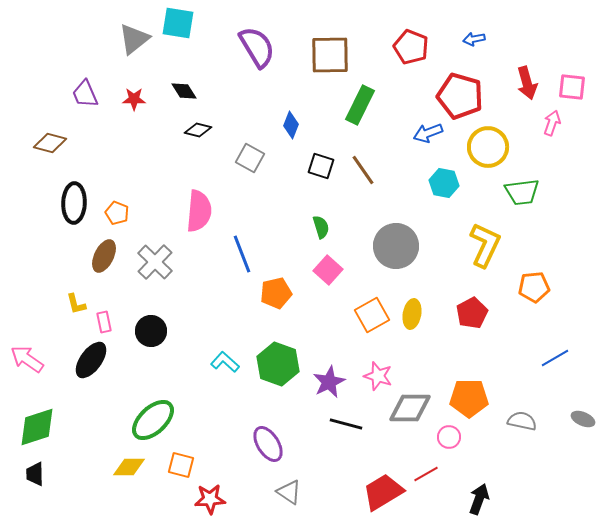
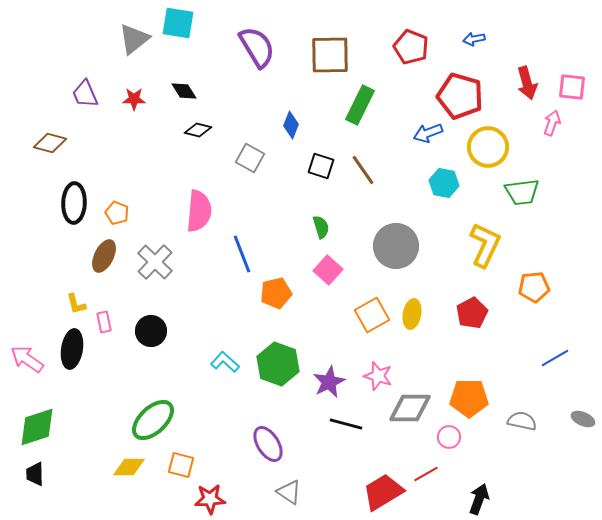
black ellipse at (91, 360): moved 19 px left, 11 px up; rotated 27 degrees counterclockwise
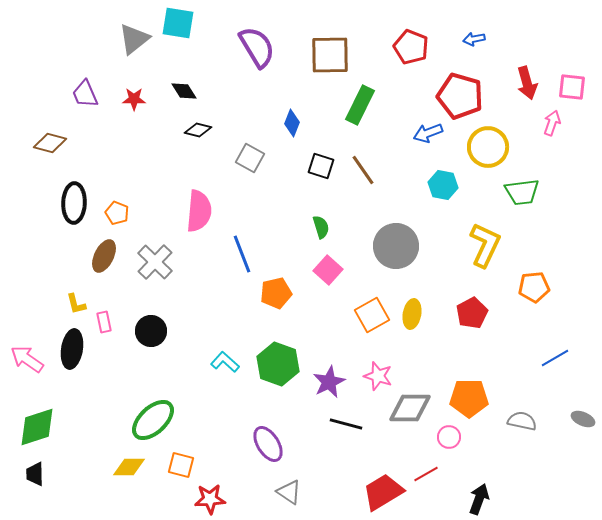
blue diamond at (291, 125): moved 1 px right, 2 px up
cyan hexagon at (444, 183): moved 1 px left, 2 px down
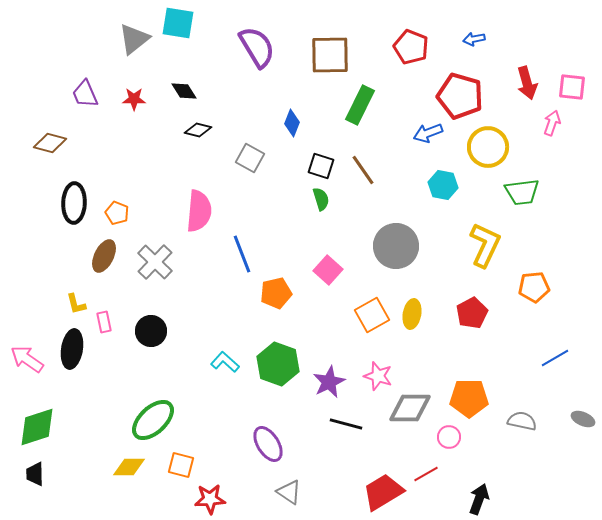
green semicircle at (321, 227): moved 28 px up
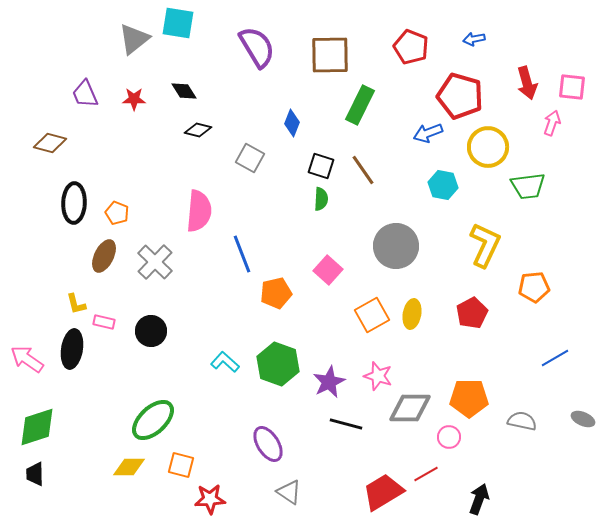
green trapezoid at (522, 192): moved 6 px right, 6 px up
green semicircle at (321, 199): rotated 20 degrees clockwise
pink rectangle at (104, 322): rotated 65 degrees counterclockwise
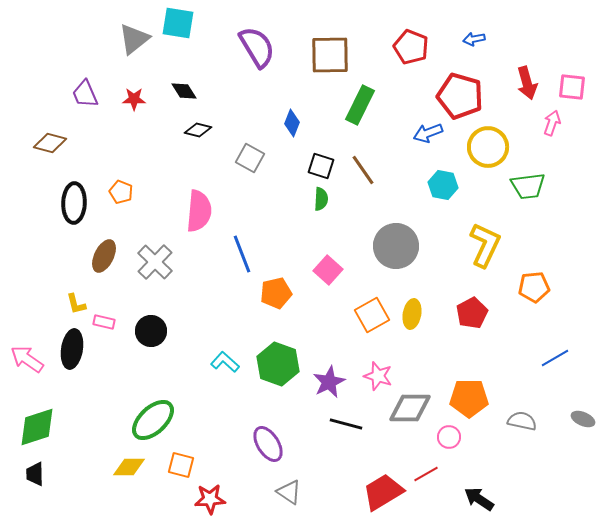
orange pentagon at (117, 213): moved 4 px right, 21 px up
black arrow at (479, 499): rotated 76 degrees counterclockwise
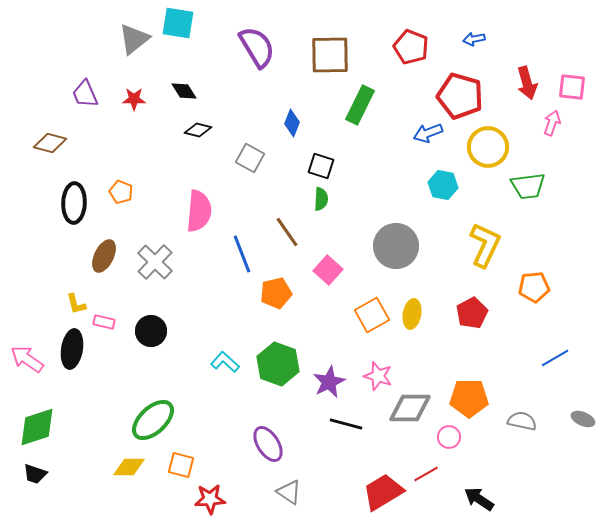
brown line at (363, 170): moved 76 px left, 62 px down
black trapezoid at (35, 474): rotated 70 degrees counterclockwise
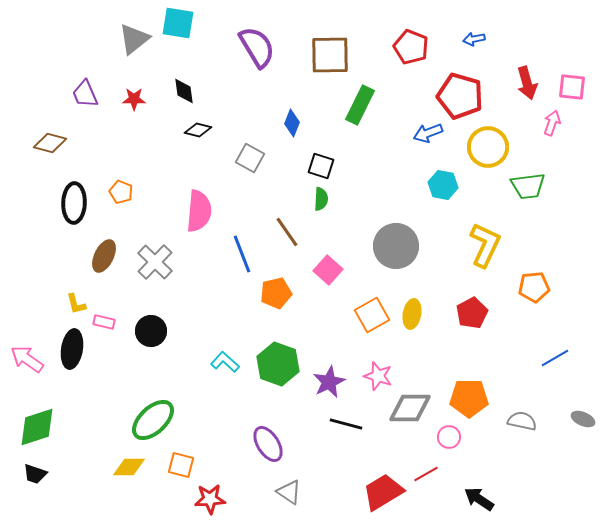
black diamond at (184, 91): rotated 24 degrees clockwise
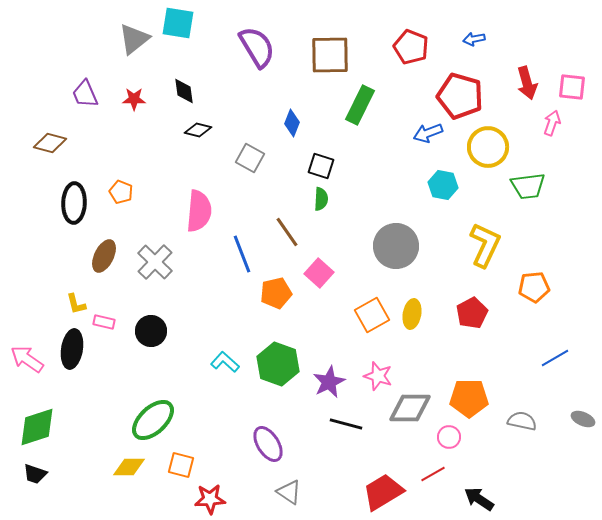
pink square at (328, 270): moved 9 px left, 3 px down
red line at (426, 474): moved 7 px right
